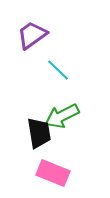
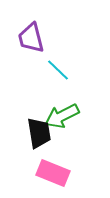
purple trapezoid: moved 1 px left, 3 px down; rotated 68 degrees counterclockwise
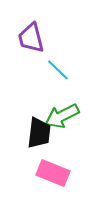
black trapezoid: rotated 16 degrees clockwise
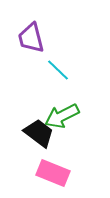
black trapezoid: rotated 60 degrees counterclockwise
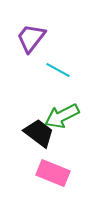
purple trapezoid: rotated 52 degrees clockwise
cyan line: rotated 15 degrees counterclockwise
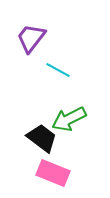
green arrow: moved 7 px right, 3 px down
black trapezoid: moved 3 px right, 5 px down
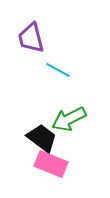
purple trapezoid: rotated 52 degrees counterclockwise
pink rectangle: moved 2 px left, 9 px up
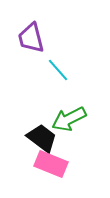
cyan line: rotated 20 degrees clockwise
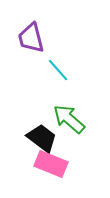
green arrow: rotated 68 degrees clockwise
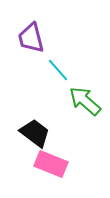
green arrow: moved 16 px right, 18 px up
black trapezoid: moved 7 px left, 5 px up
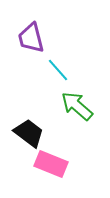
green arrow: moved 8 px left, 5 px down
black trapezoid: moved 6 px left
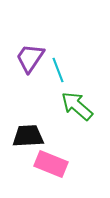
purple trapezoid: moved 1 px left, 20 px down; rotated 48 degrees clockwise
cyan line: rotated 20 degrees clockwise
black trapezoid: moved 1 px left, 3 px down; rotated 40 degrees counterclockwise
